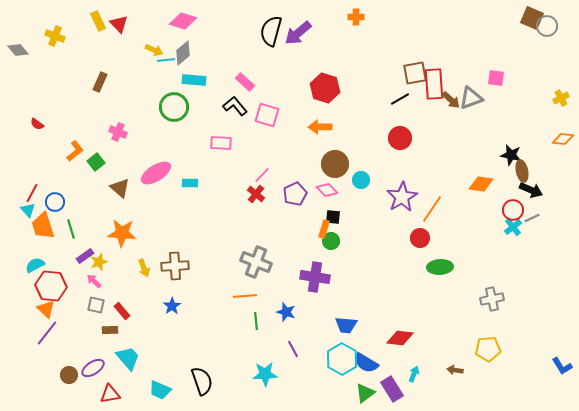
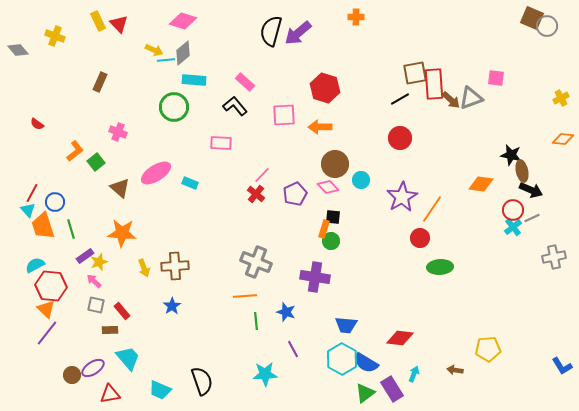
pink square at (267, 115): moved 17 px right; rotated 20 degrees counterclockwise
cyan rectangle at (190, 183): rotated 21 degrees clockwise
pink diamond at (327, 190): moved 1 px right, 3 px up
gray cross at (492, 299): moved 62 px right, 42 px up
brown circle at (69, 375): moved 3 px right
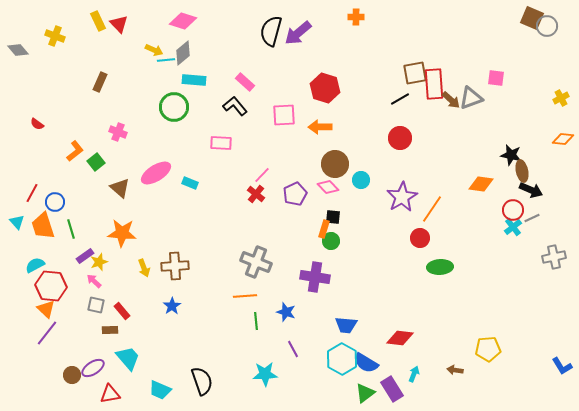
cyan triangle at (28, 210): moved 11 px left, 12 px down
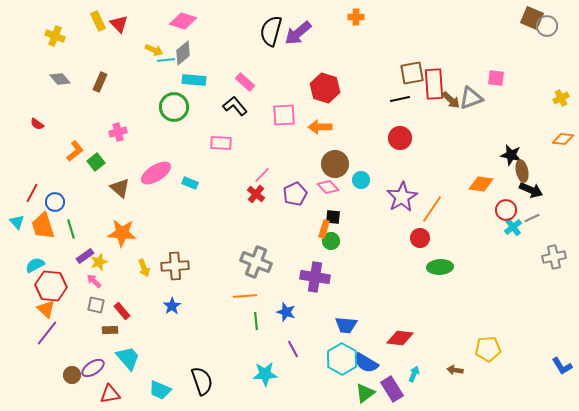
gray diamond at (18, 50): moved 42 px right, 29 px down
brown square at (415, 73): moved 3 px left
black line at (400, 99): rotated 18 degrees clockwise
pink cross at (118, 132): rotated 36 degrees counterclockwise
red circle at (513, 210): moved 7 px left
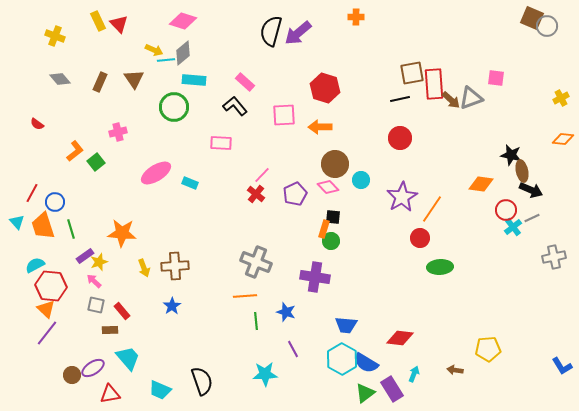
brown triangle at (120, 188): moved 14 px right, 109 px up; rotated 15 degrees clockwise
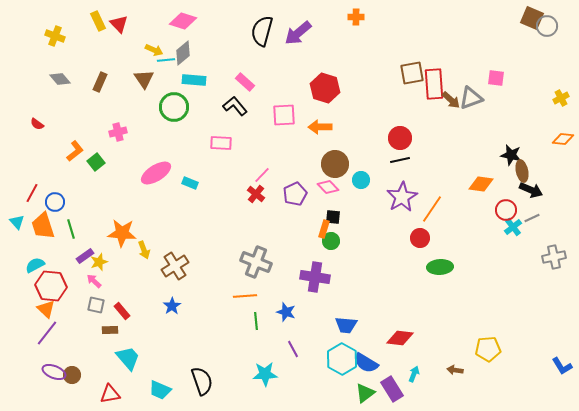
black semicircle at (271, 31): moved 9 px left
brown triangle at (134, 79): moved 10 px right
black line at (400, 99): moved 61 px down
brown cross at (175, 266): rotated 28 degrees counterclockwise
yellow arrow at (144, 268): moved 18 px up
purple ellipse at (93, 368): moved 39 px left, 4 px down; rotated 55 degrees clockwise
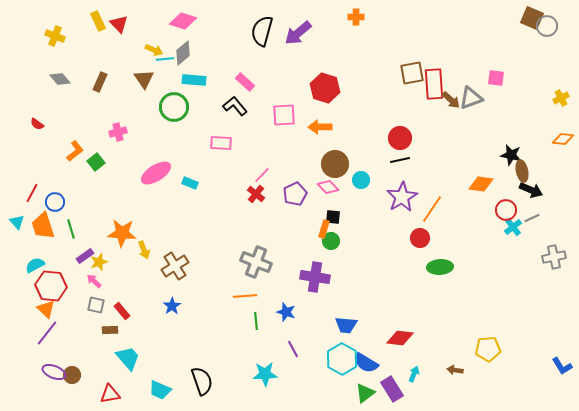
cyan line at (166, 60): moved 1 px left, 1 px up
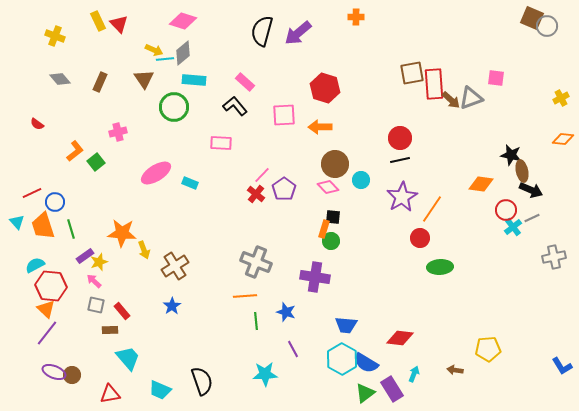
red line at (32, 193): rotated 36 degrees clockwise
purple pentagon at (295, 194): moved 11 px left, 5 px up; rotated 10 degrees counterclockwise
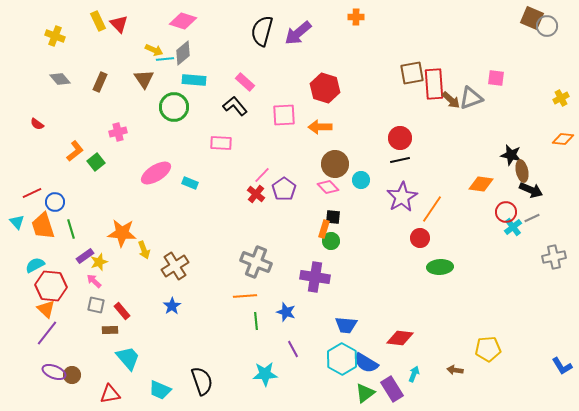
red circle at (506, 210): moved 2 px down
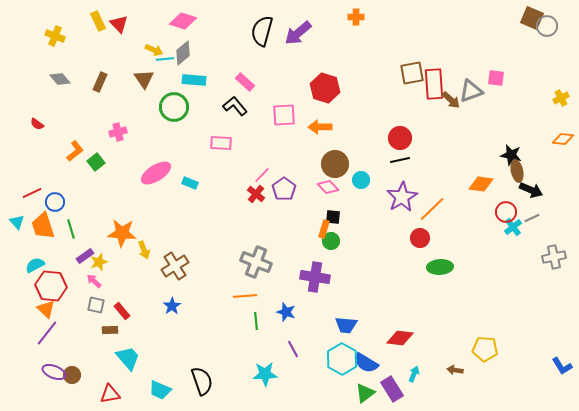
gray triangle at (471, 98): moved 7 px up
brown ellipse at (522, 171): moved 5 px left
orange line at (432, 209): rotated 12 degrees clockwise
yellow pentagon at (488, 349): moved 3 px left; rotated 10 degrees clockwise
